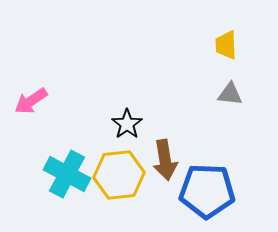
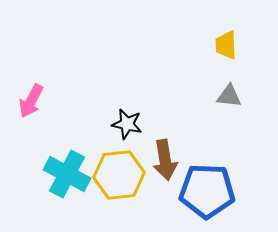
gray triangle: moved 1 px left, 2 px down
pink arrow: rotated 28 degrees counterclockwise
black star: rotated 24 degrees counterclockwise
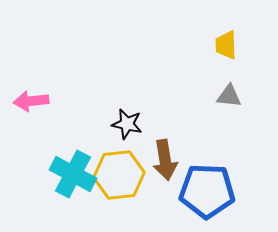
pink arrow: rotated 56 degrees clockwise
cyan cross: moved 6 px right
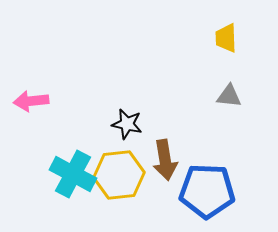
yellow trapezoid: moved 7 px up
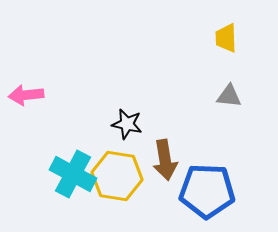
pink arrow: moved 5 px left, 6 px up
yellow hexagon: moved 2 px left, 1 px down; rotated 15 degrees clockwise
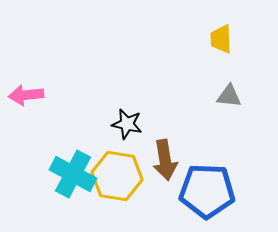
yellow trapezoid: moved 5 px left, 1 px down
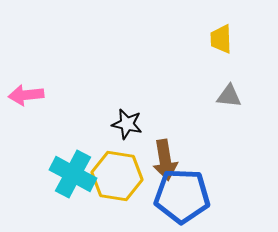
blue pentagon: moved 25 px left, 5 px down
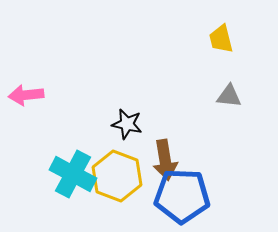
yellow trapezoid: rotated 12 degrees counterclockwise
yellow hexagon: rotated 12 degrees clockwise
